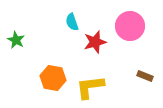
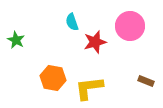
brown rectangle: moved 1 px right, 5 px down
yellow L-shape: moved 1 px left, 1 px down
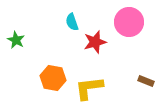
pink circle: moved 1 px left, 4 px up
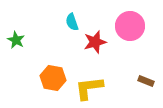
pink circle: moved 1 px right, 4 px down
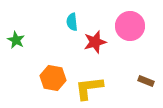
cyan semicircle: rotated 12 degrees clockwise
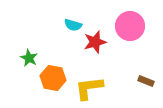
cyan semicircle: moved 1 px right, 3 px down; rotated 66 degrees counterclockwise
green star: moved 13 px right, 18 px down
